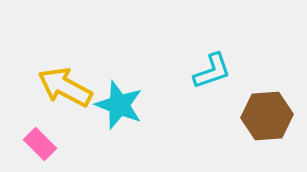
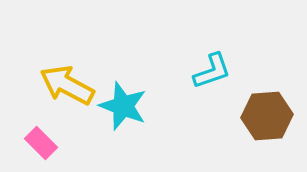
yellow arrow: moved 2 px right, 2 px up
cyan star: moved 4 px right, 1 px down
pink rectangle: moved 1 px right, 1 px up
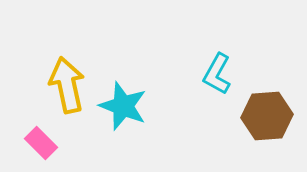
cyan L-shape: moved 5 px right, 3 px down; rotated 138 degrees clockwise
yellow arrow: rotated 50 degrees clockwise
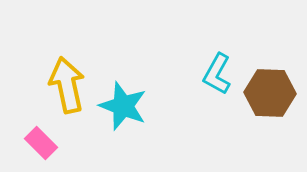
brown hexagon: moved 3 px right, 23 px up; rotated 6 degrees clockwise
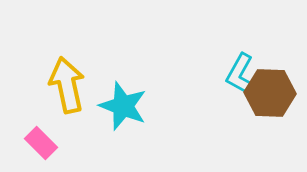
cyan L-shape: moved 23 px right
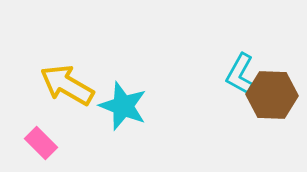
yellow arrow: rotated 48 degrees counterclockwise
brown hexagon: moved 2 px right, 2 px down
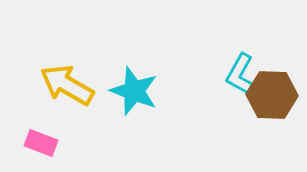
cyan star: moved 11 px right, 15 px up
pink rectangle: rotated 24 degrees counterclockwise
